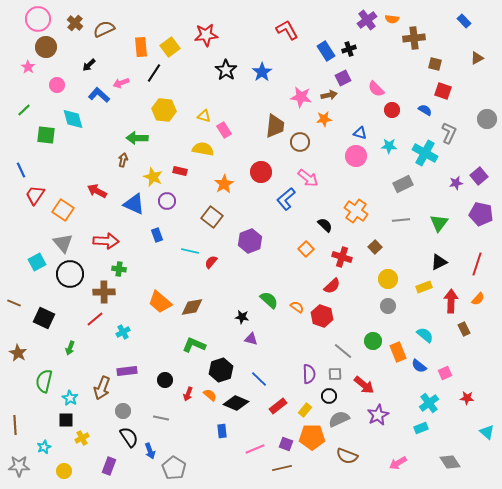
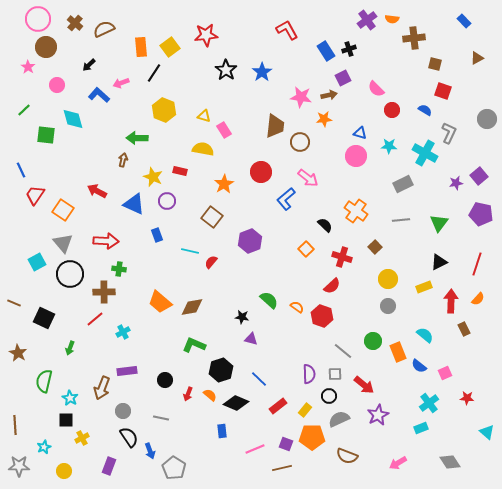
yellow hexagon at (164, 110): rotated 15 degrees clockwise
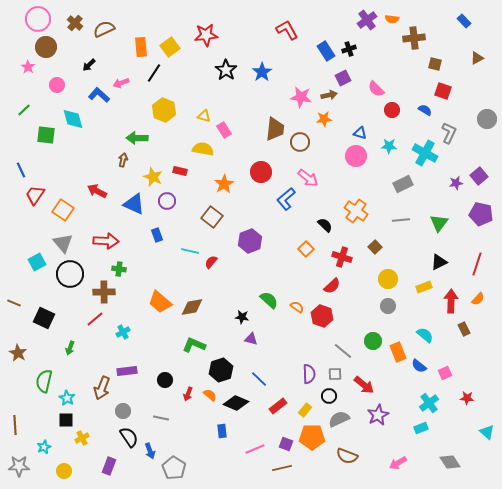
brown trapezoid at (275, 126): moved 3 px down
cyan star at (70, 398): moved 3 px left
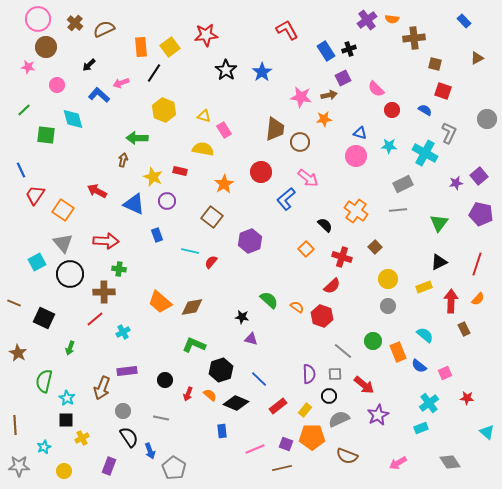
pink star at (28, 67): rotated 24 degrees counterclockwise
gray line at (401, 220): moved 3 px left, 10 px up
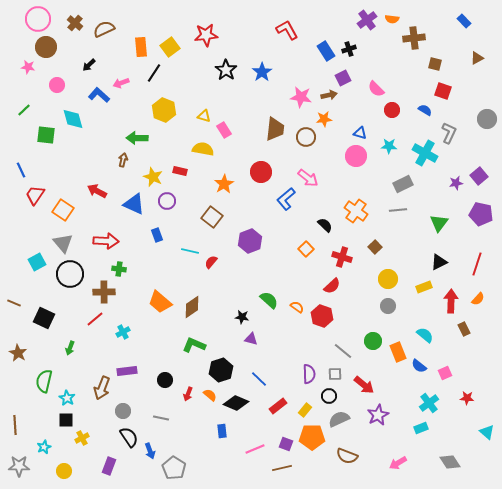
brown circle at (300, 142): moved 6 px right, 5 px up
brown diamond at (192, 307): rotated 25 degrees counterclockwise
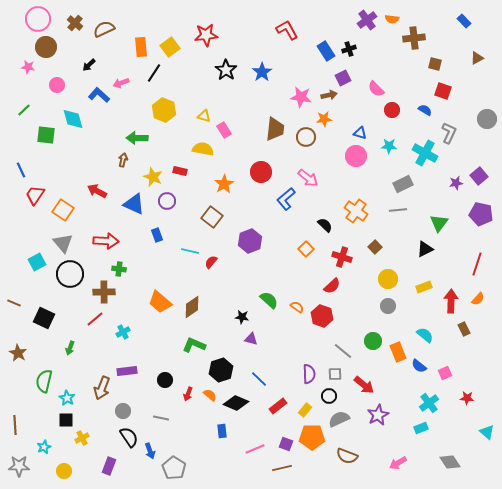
black triangle at (439, 262): moved 14 px left, 13 px up
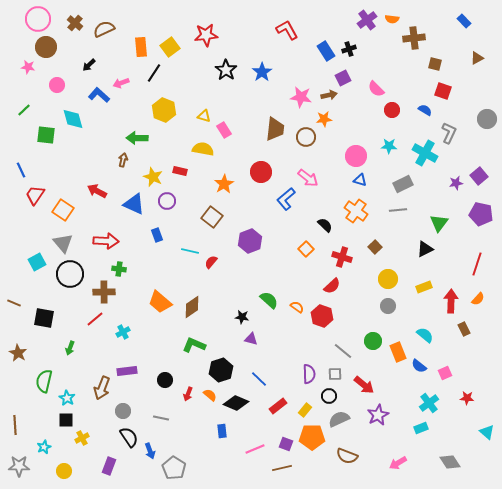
blue triangle at (360, 133): moved 47 px down
black square at (44, 318): rotated 15 degrees counterclockwise
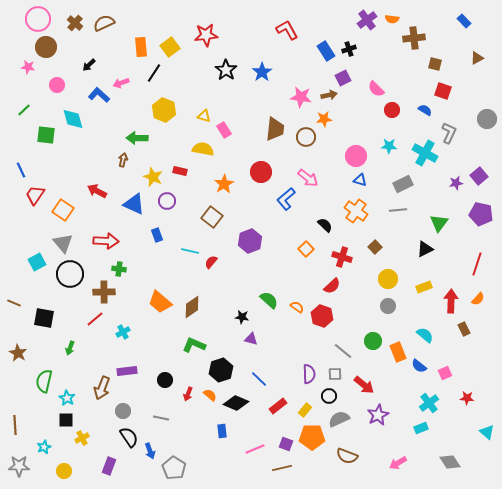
brown semicircle at (104, 29): moved 6 px up
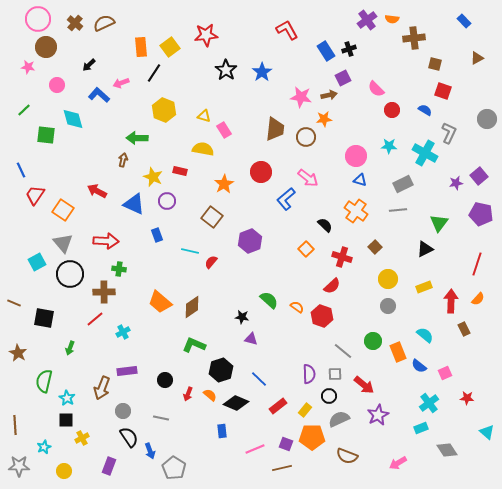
gray diamond at (450, 462): moved 3 px left, 12 px up
